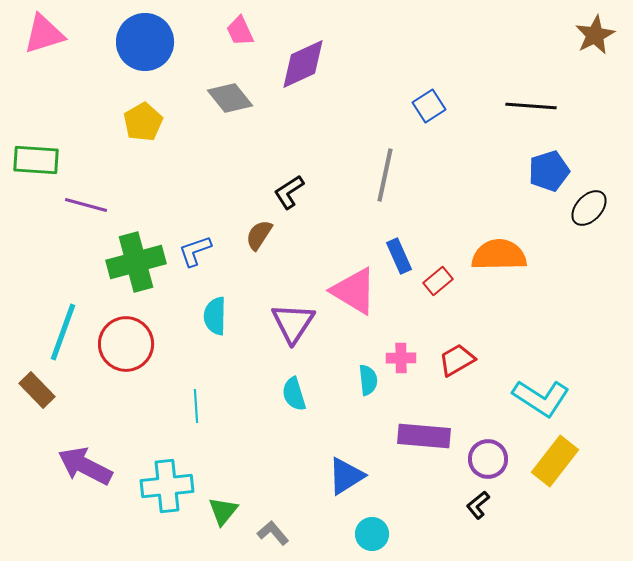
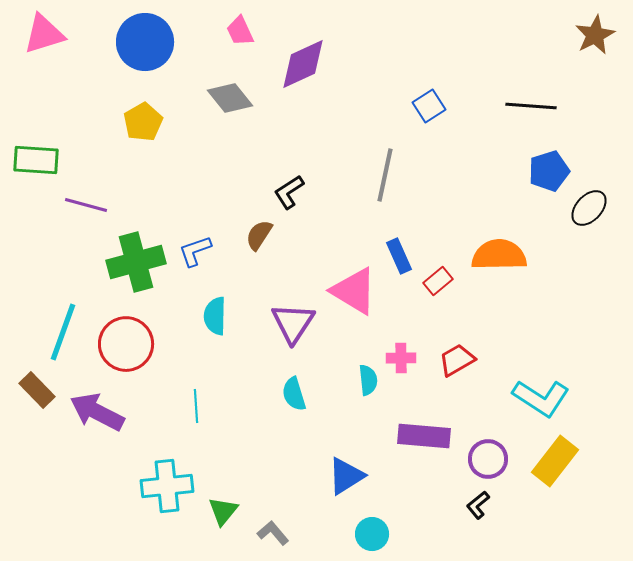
purple arrow at (85, 466): moved 12 px right, 54 px up
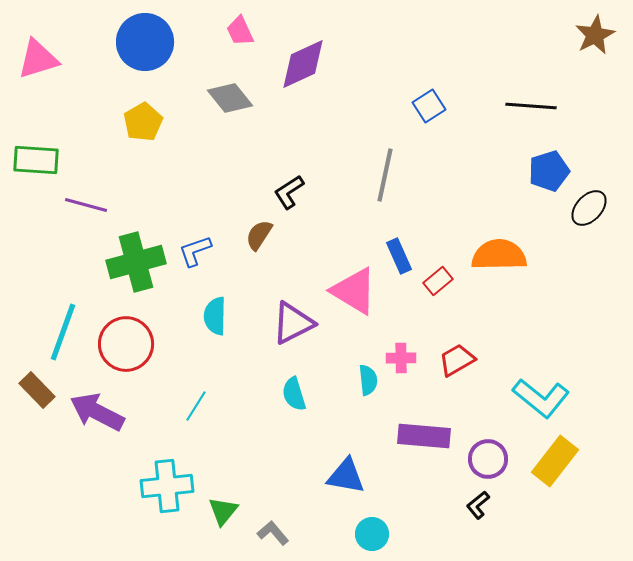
pink triangle at (44, 34): moved 6 px left, 25 px down
purple triangle at (293, 323): rotated 30 degrees clockwise
cyan L-shape at (541, 398): rotated 6 degrees clockwise
cyan line at (196, 406): rotated 36 degrees clockwise
blue triangle at (346, 476): rotated 42 degrees clockwise
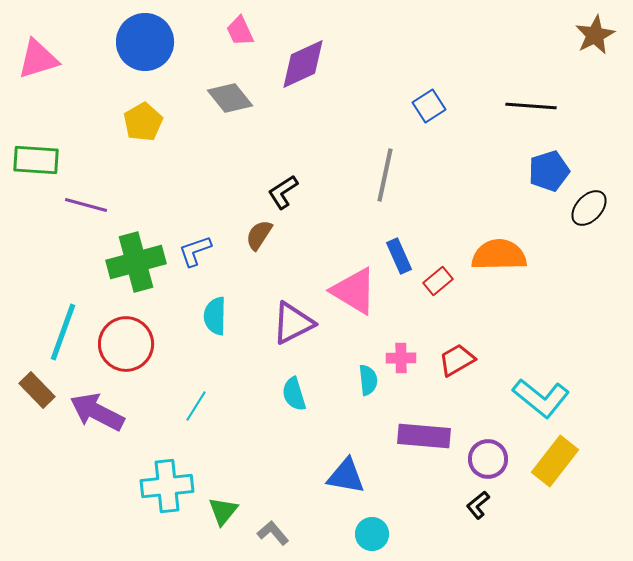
black L-shape at (289, 192): moved 6 px left
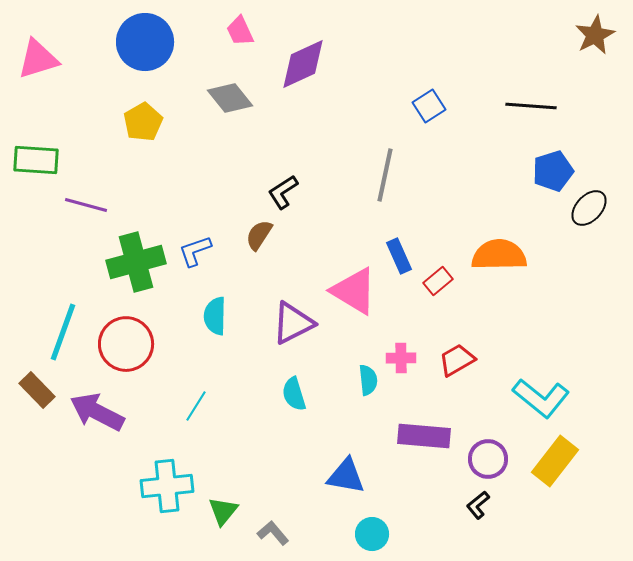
blue pentagon at (549, 171): moved 4 px right
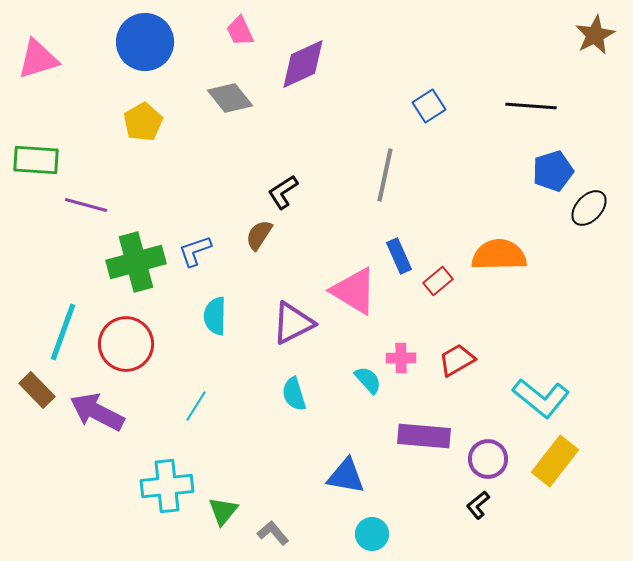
cyan semicircle at (368, 380): rotated 36 degrees counterclockwise
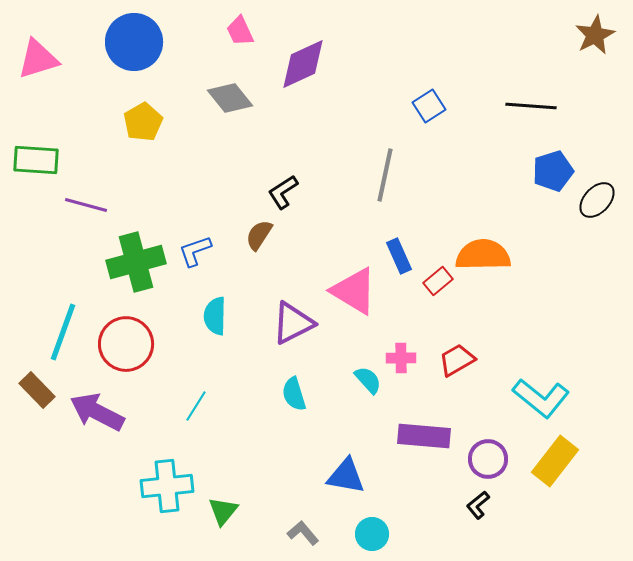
blue circle at (145, 42): moved 11 px left
black ellipse at (589, 208): moved 8 px right, 8 px up
orange semicircle at (499, 255): moved 16 px left
gray L-shape at (273, 533): moved 30 px right
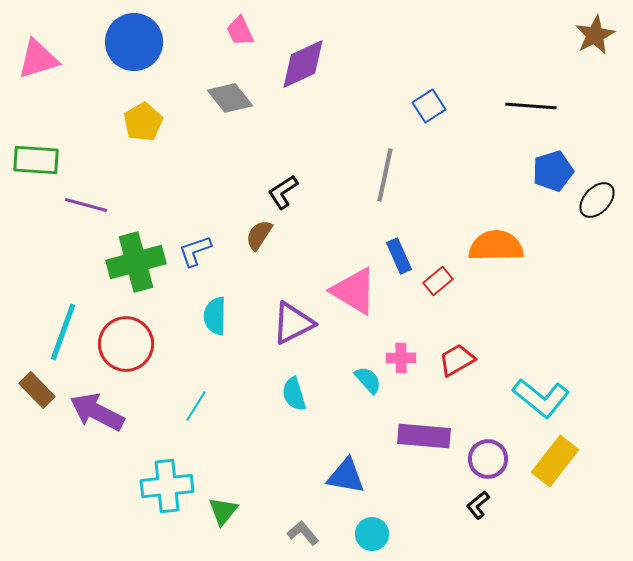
orange semicircle at (483, 255): moved 13 px right, 9 px up
